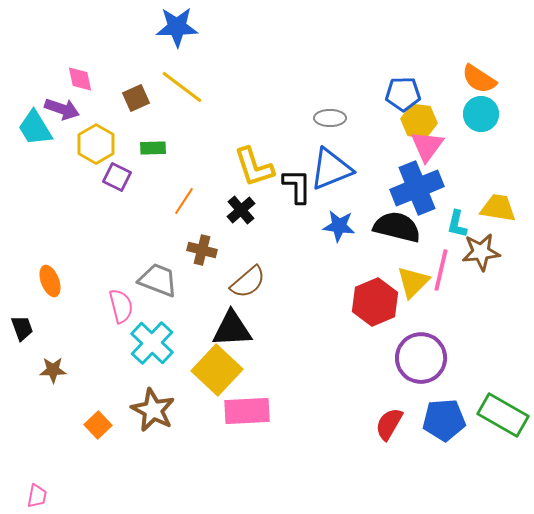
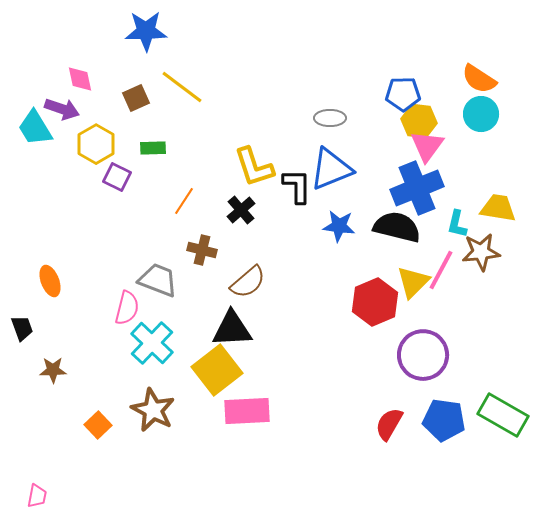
blue star at (177, 27): moved 31 px left, 4 px down
pink line at (441, 270): rotated 15 degrees clockwise
pink semicircle at (121, 306): moved 6 px right, 2 px down; rotated 28 degrees clockwise
purple circle at (421, 358): moved 2 px right, 3 px up
yellow square at (217, 370): rotated 9 degrees clockwise
blue pentagon at (444, 420): rotated 12 degrees clockwise
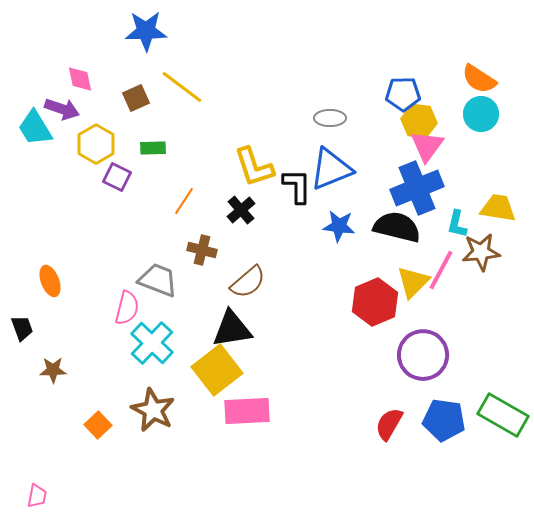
black triangle at (232, 329): rotated 6 degrees counterclockwise
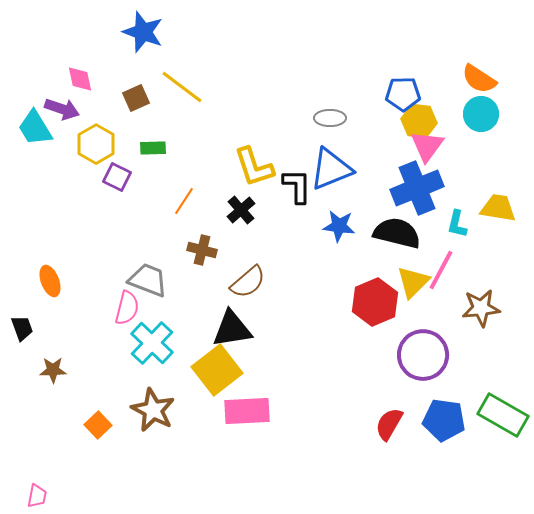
blue star at (146, 31): moved 3 px left, 1 px down; rotated 21 degrees clockwise
black semicircle at (397, 227): moved 6 px down
brown star at (481, 252): moved 56 px down
gray trapezoid at (158, 280): moved 10 px left
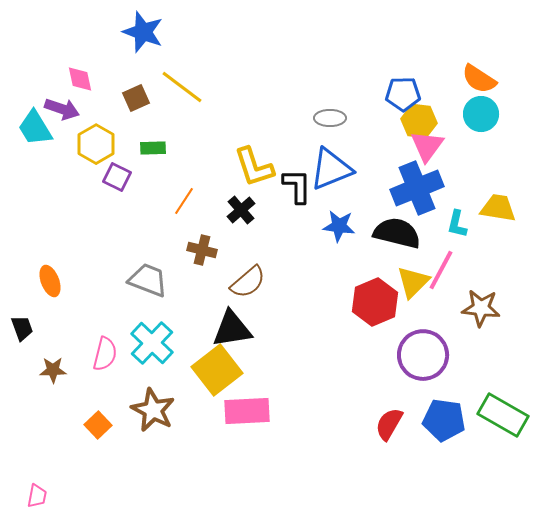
pink semicircle at (127, 308): moved 22 px left, 46 px down
brown star at (481, 308): rotated 12 degrees clockwise
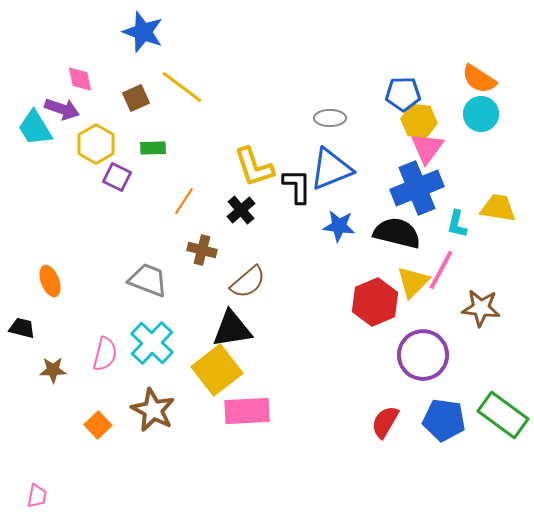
pink triangle at (427, 146): moved 2 px down
black trapezoid at (22, 328): rotated 56 degrees counterclockwise
green rectangle at (503, 415): rotated 6 degrees clockwise
red semicircle at (389, 424): moved 4 px left, 2 px up
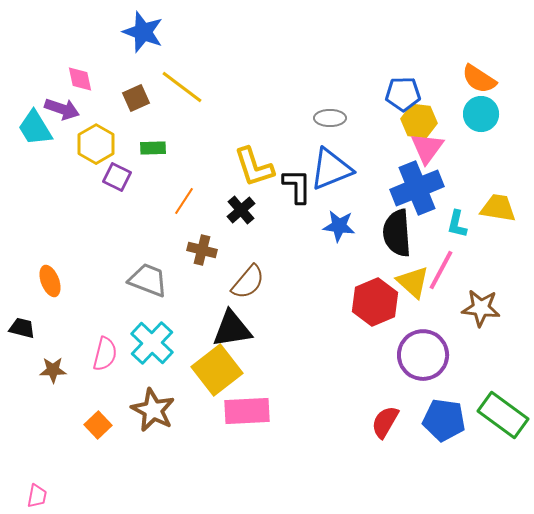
black semicircle at (397, 233): rotated 108 degrees counterclockwise
brown semicircle at (248, 282): rotated 9 degrees counterclockwise
yellow triangle at (413, 282): rotated 33 degrees counterclockwise
